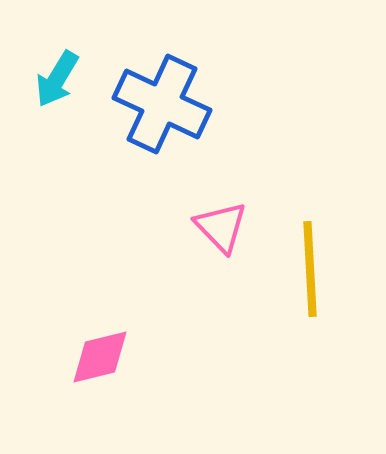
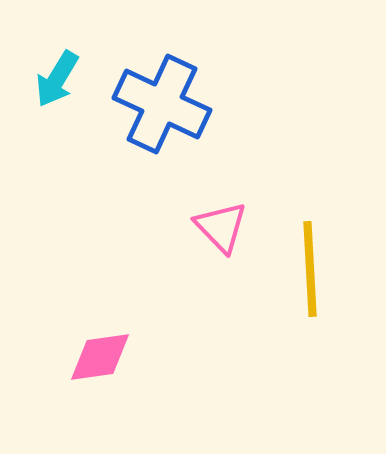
pink diamond: rotated 6 degrees clockwise
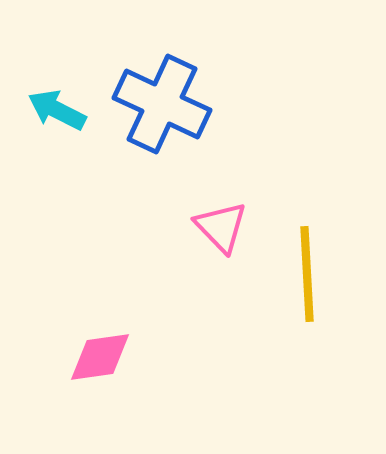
cyan arrow: moved 31 px down; rotated 86 degrees clockwise
yellow line: moved 3 px left, 5 px down
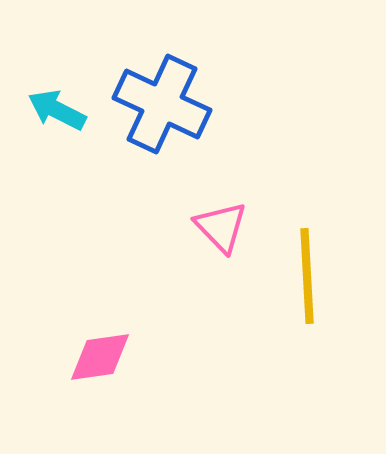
yellow line: moved 2 px down
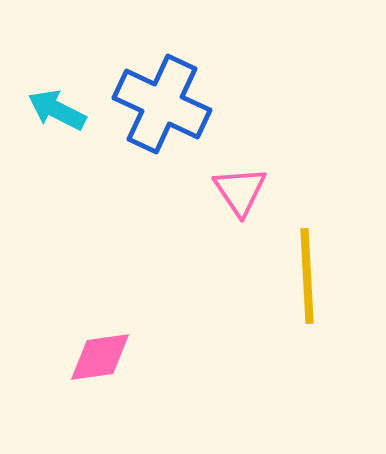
pink triangle: moved 19 px right, 36 px up; rotated 10 degrees clockwise
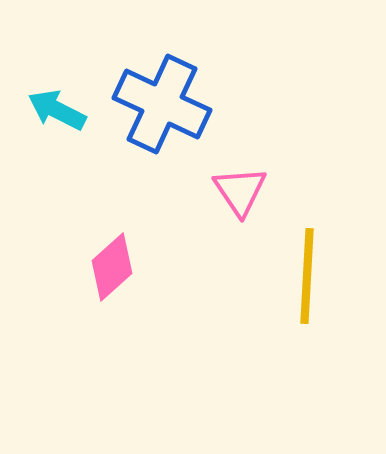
yellow line: rotated 6 degrees clockwise
pink diamond: moved 12 px right, 90 px up; rotated 34 degrees counterclockwise
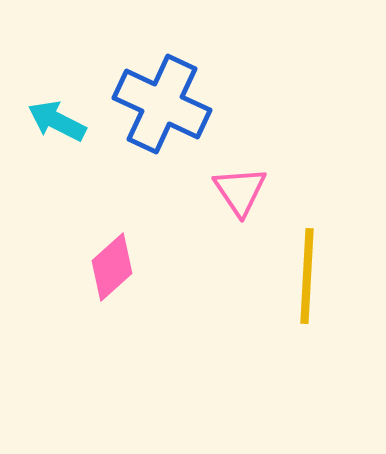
cyan arrow: moved 11 px down
